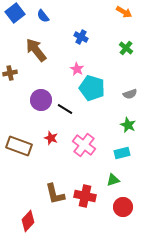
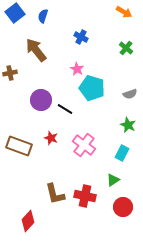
blue semicircle: rotated 56 degrees clockwise
cyan rectangle: rotated 49 degrees counterclockwise
green triangle: rotated 16 degrees counterclockwise
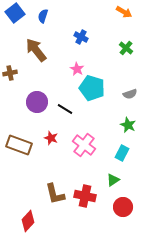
purple circle: moved 4 px left, 2 px down
brown rectangle: moved 1 px up
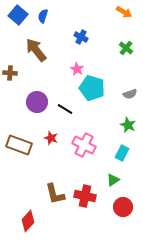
blue square: moved 3 px right, 2 px down; rotated 12 degrees counterclockwise
brown cross: rotated 16 degrees clockwise
pink cross: rotated 10 degrees counterclockwise
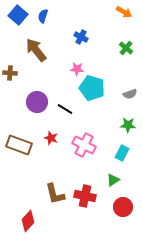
pink star: rotated 24 degrees counterclockwise
green star: rotated 21 degrees counterclockwise
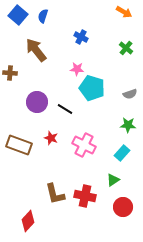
cyan rectangle: rotated 14 degrees clockwise
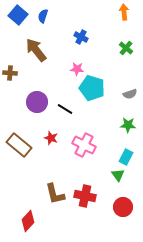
orange arrow: rotated 126 degrees counterclockwise
brown rectangle: rotated 20 degrees clockwise
cyan rectangle: moved 4 px right, 4 px down; rotated 14 degrees counterclockwise
green triangle: moved 5 px right, 5 px up; rotated 32 degrees counterclockwise
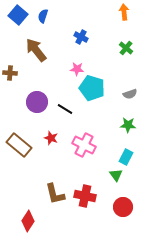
green triangle: moved 2 px left
red diamond: rotated 10 degrees counterclockwise
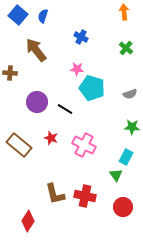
green star: moved 4 px right, 2 px down
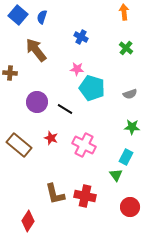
blue semicircle: moved 1 px left, 1 px down
red circle: moved 7 px right
